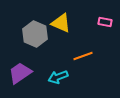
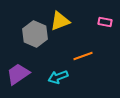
yellow triangle: moved 1 px left, 2 px up; rotated 45 degrees counterclockwise
purple trapezoid: moved 2 px left, 1 px down
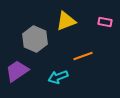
yellow triangle: moved 6 px right
gray hexagon: moved 5 px down
purple trapezoid: moved 1 px left, 3 px up
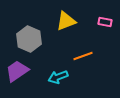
gray hexagon: moved 6 px left
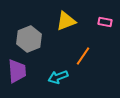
gray hexagon: rotated 15 degrees clockwise
orange line: rotated 36 degrees counterclockwise
purple trapezoid: rotated 120 degrees clockwise
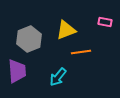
yellow triangle: moved 9 px down
orange line: moved 2 px left, 4 px up; rotated 48 degrees clockwise
cyan arrow: rotated 30 degrees counterclockwise
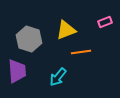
pink rectangle: rotated 32 degrees counterclockwise
gray hexagon: rotated 20 degrees counterclockwise
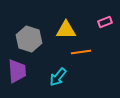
yellow triangle: rotated 20 degrees clockwise
